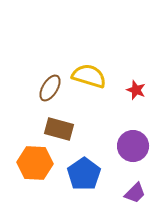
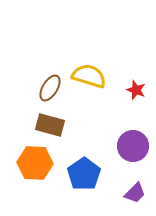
brown rectangle: moved 9 px left, 4 px up
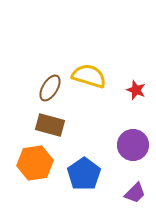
purple circle: moved 1 px up
orange hexagon: rotated 12 degrees counterclockwise
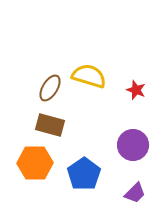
orange hexagon: rotated 8 degrees clockwise
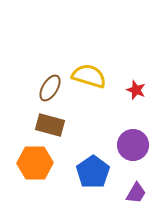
blue pentagon: moved 9 px right, 2 px up
purple trapezoid: moved 1 px right; rotated 15 degrees counterclockwise
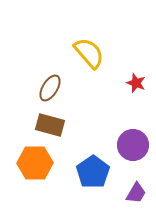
yellow semicircle: moved 23 px up; rotated 32 degrees clockwise
red star: moved 7 px up
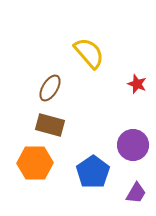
red star: moved 1 px right, 1 px down
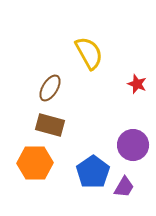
yellow semicircle: rotated 12 degrees clockwise
purple trapezoid: moved 12 px left, 6 px up
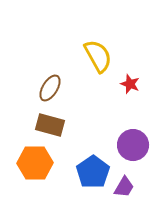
yellow semicircle: moved 9 px right, 3 px down
red star: moved 7 px left
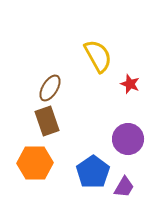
brown rectangle: moved 3 px left, 4 px up; rotated 56 degrees clockwise
purple circle: moved 5 px left, 6 px up
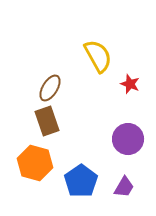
orange hexagon: rotated 16 degrees clockwise
blue pentagon: moved 12 px left, 9 px down
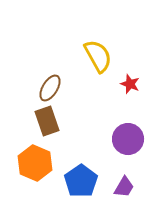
orange hexagon: rotated 8 degrees clockwise
